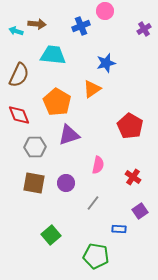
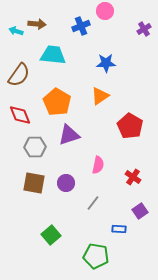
blue star: rotated 12 degrees clockwise
brown semicircle: rotated 10 degrees clockwise
orange triangle: moved 8 px right, 7 px down
red diamond: moved 1 px right
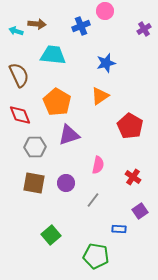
blue star: rotated 12 degrees counterclockwise
brown semicircle: rotated 60 degrees counterclockwise
gray line: moved 3 px up
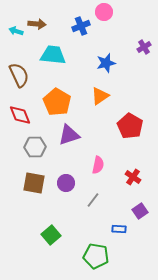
pink circle: moved 1 px left, 1 px down
purple cross: moved 18 px down
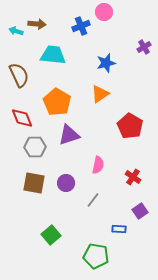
orange triangle: moved 2 px up
red diamond: moved 2 px right, 3 px down
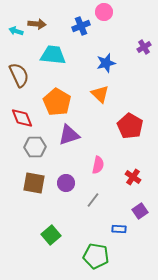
orange triangle: rotated 42 degrees counterclockwise
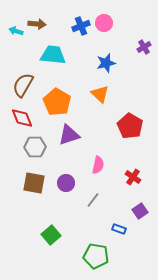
pink circle: moved 11 px down
brown semicircle: moved 4 px right, 10 px down; rotated 125 degrees counterclockwise
blue rectangle: rotated 16 degrees clockwise
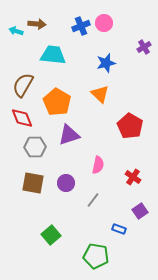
brown square: moved 1 px left
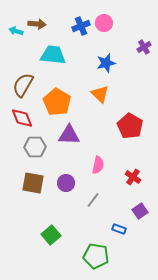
purple triangle: rotated 20 degrees clockwise
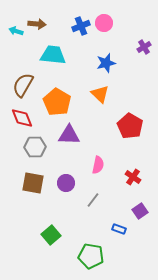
green pentagon: moved 5 px left
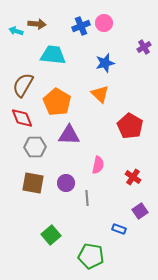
blue star: moved 1 px left
gray line: moved 6 px left, 2 px up; rotated 42 degrees counterclockwise
